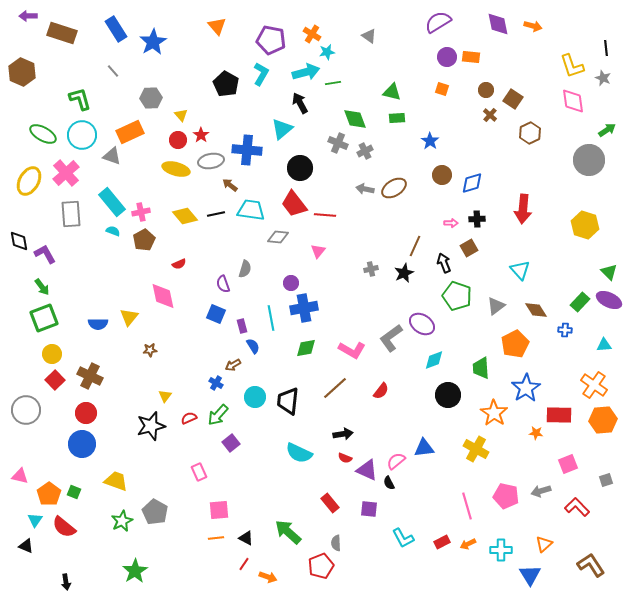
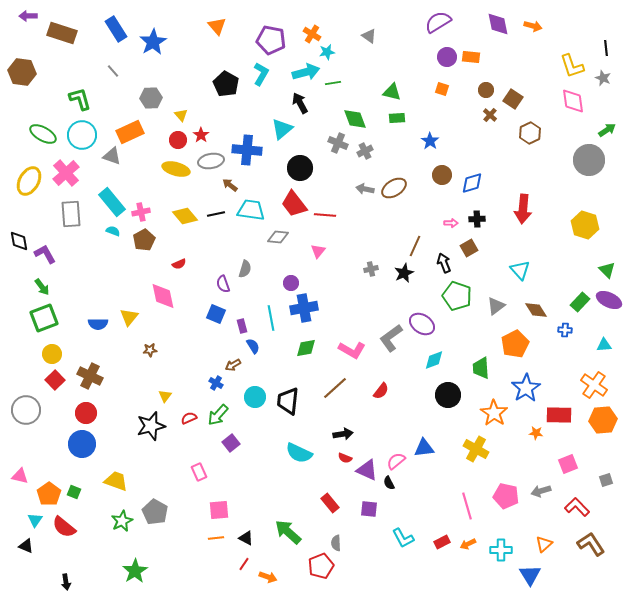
brown hexagon at (22, 72): rotated 16 degrees counterclockwise
green triangle at (609, 272): moved 2 px left, 2 px up
brown L-shape at (591, 565): moved 21 px up
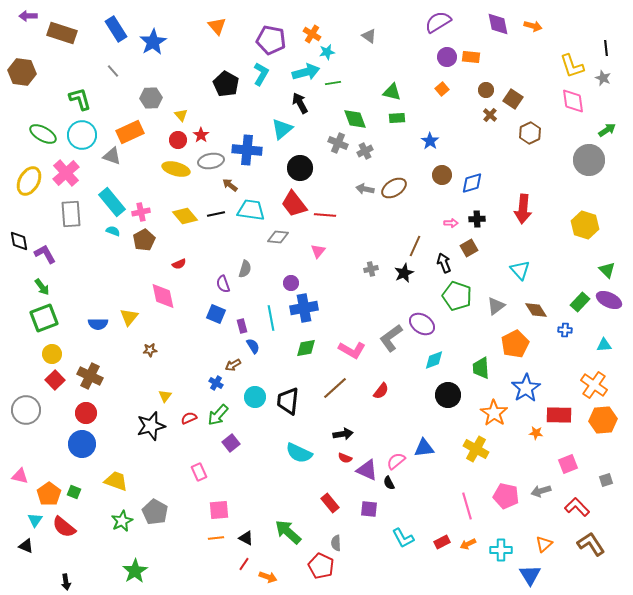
orange square at (442, 89): rotated 32 degrees clockwise
red pentagon at (321, 566): rotated 25 degrees counterclockwise
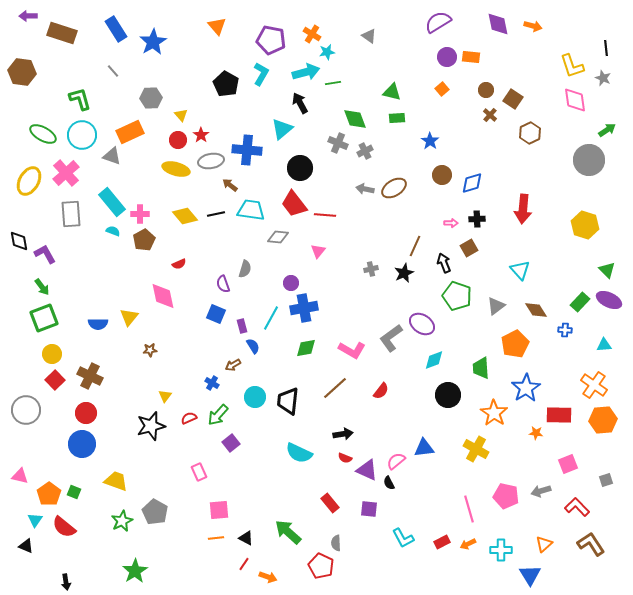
pink diamond at (573, 101): moved 2 px right, 1 px up
pink cross at (141, 212): moved 1 px left, 2 px down; rotated 12 degrees clockwise
cyan line at (271, 318): rotated 40 degrees clockwise
blue cross at (216, 383): moved 4 px left
pink line at (467, 506): moved 2 px right, 3 px down
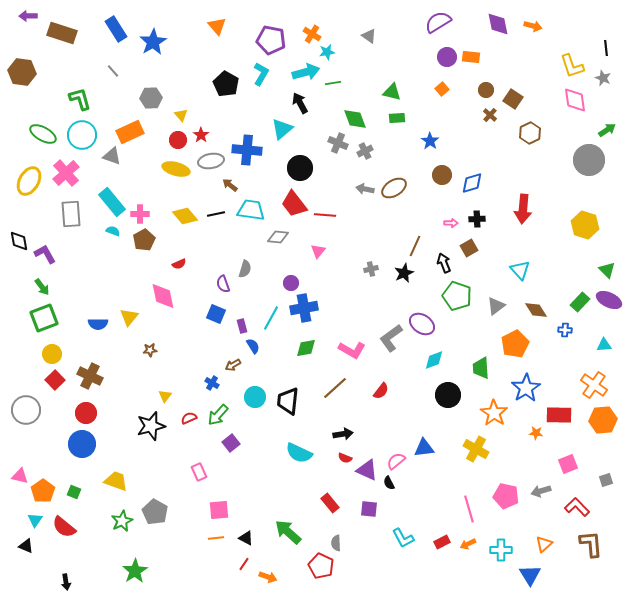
orange pentagon at (49, 494): moved 6 px left, 3 px up
brown L-shape at (591, 544): rotated 28 degrees clockwise
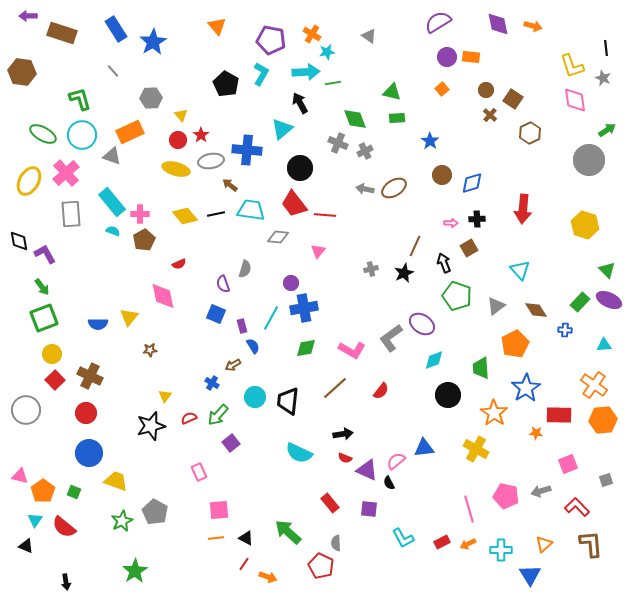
cyan arrow at (306, 72): rotated 12 degrees clockwise
blue circle at (82, 444): moved 7 px right, 9 px down
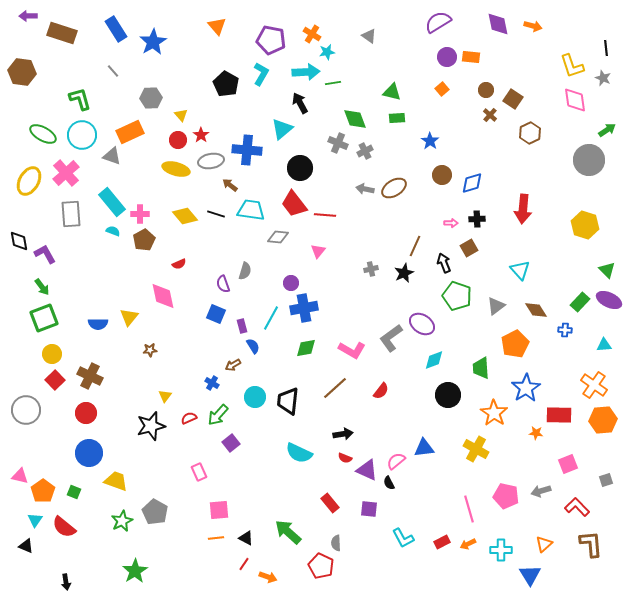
black line at (216, 214): rotated 30 degrees clockwise
gray semicircle at (245, 269): moved 2 px down
